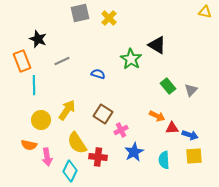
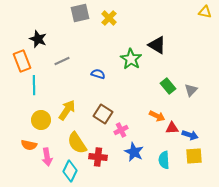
blue star: rotated 18 degrees counterclockwise
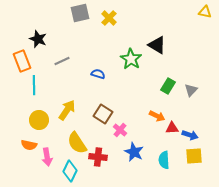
green rectangle: rotated 70 degrees clockwise
yellow circle: moved 2 px left
pink cross: moved 1 px left; rotated 24 degrees counterclockwise
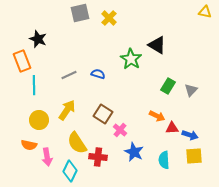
gray line: moved 7 px right, 14 px down
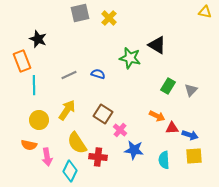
green star: moved 1 px left, 1 px up; rotated 20 degrees counterclockwise
blue star: moved 2 px up; rotated 18 degrees counterclockwise
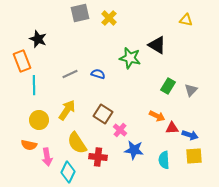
yellow triangle: moved 19 px left, 8 px down
gray line: moved 1 px right, 1 px up
cyan diamond: moved 2 px left, 1 px down
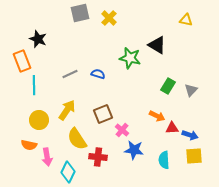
brown square: rotated 36 degrees clockwise
pink cross: moved 2 px right
yellow semicircle: moved 4 px up
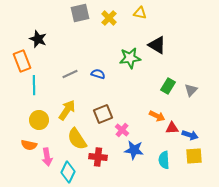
yellow triangle: moved 46 px left, 7 px up
green star: rotated 20 degrees counterclockwise
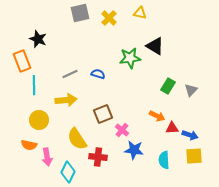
black triangle: moved 2 px left, 1 px down
yellow arrow: moved 1 px left, 10 px up; rotated 50 degrees clockwise
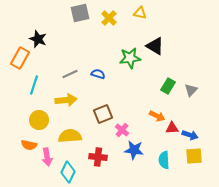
orange rectangle: moved 2 px left, 3 px up; rotated 50 degrees clockwise
cyan line: rotated 18 degrees clockwise
yellow semicircle: moved 7 px left, 3 px up; rotated 120 degrees clockwise
